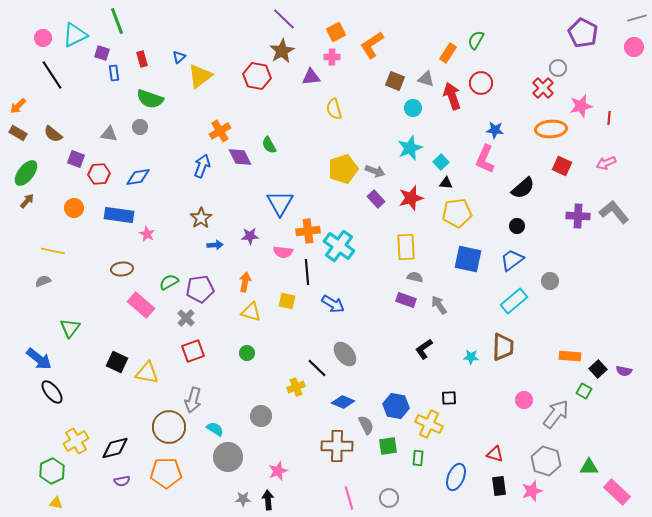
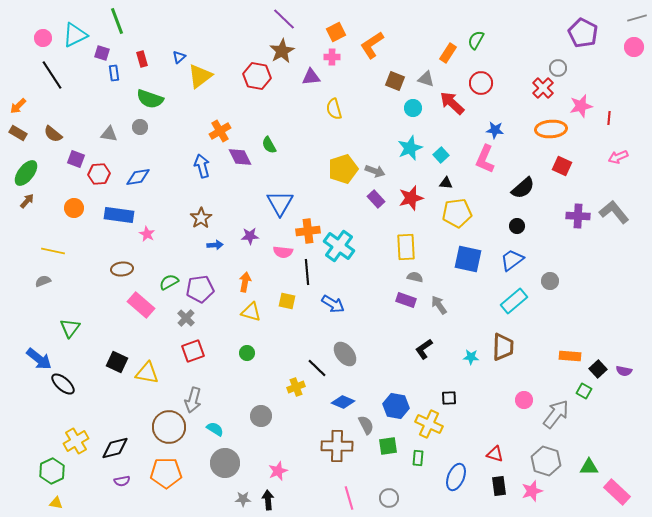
red arrow at (452, 96): moved 7 px down; rotated 28 degrees counterclockwise
cyan square at (441, 162): moved 7 px up
pink arrow at (606, 163): moved 12 px right, 6 px up
blue arrow at (202, 166): rotated 35 degrees counterclockwise
black ellipse at (52, 392): moved 11 px right, 8 px up; rotated 10 degrees counterclockwise
gray circle at (228, 457): moved 3 px left, 6 px down
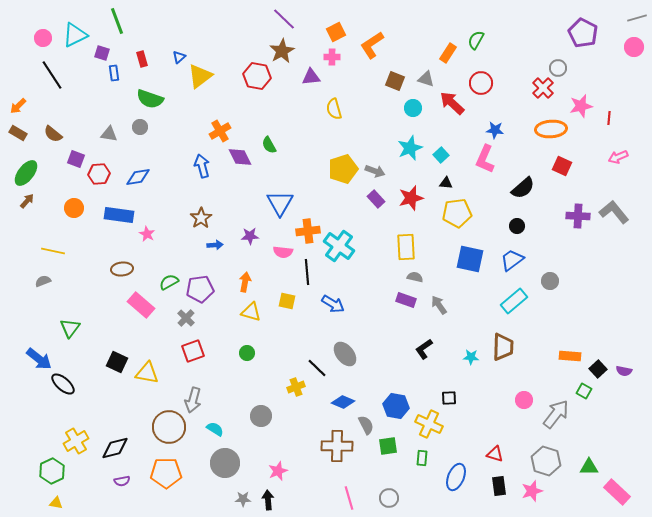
blue square at (468, 259): moved 2 px right
green rectangle at (418, 458): moved 4 px right
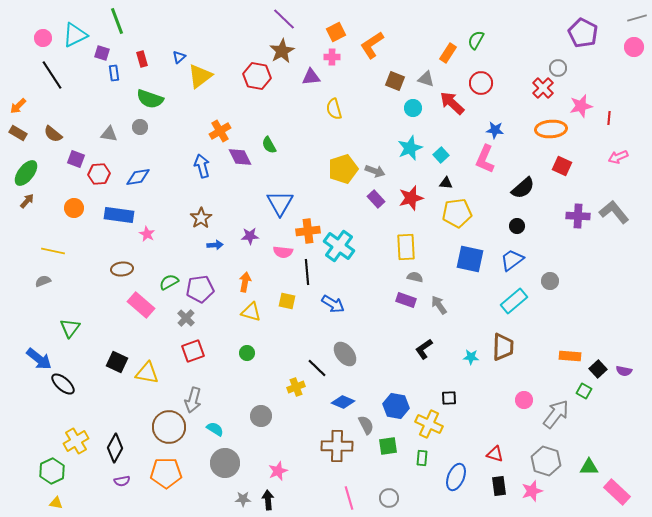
black diamond at (115, 448): rotated 48 degrees counterclockwise
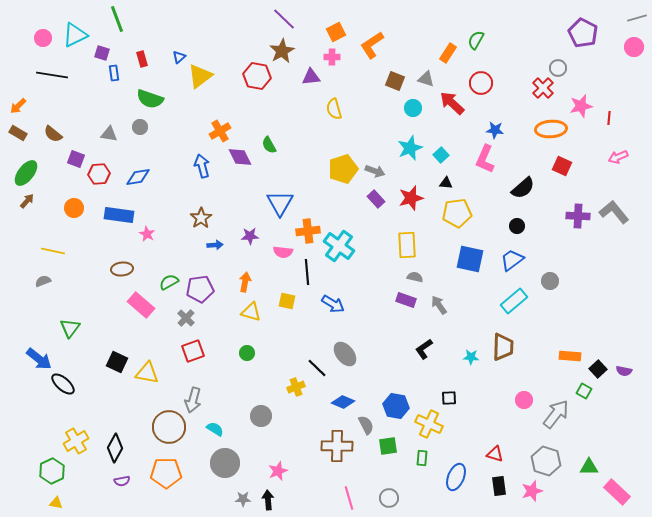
green line at (117, 21): moved 2 px up
black line at (52, 75): rotated 48 degrees counterclockwise
yellow rectangle at (406, 247): moved 1 px right, 2 px up
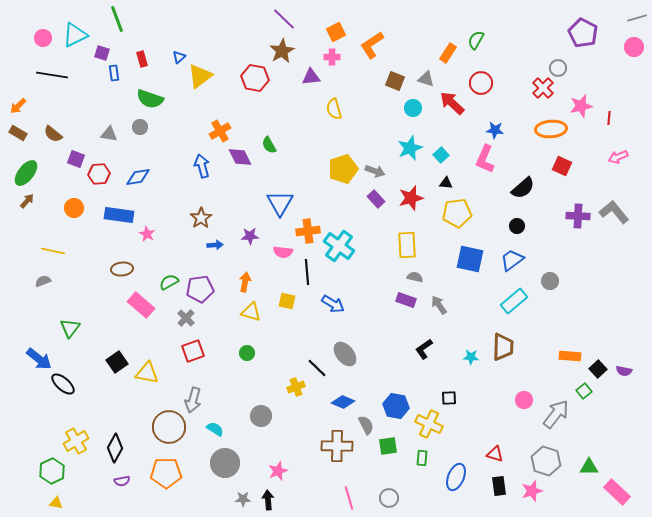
red hexagon at (257, 76): moved 2 px left, 2 px down
black square at (117, 362): rotated 30 degrees clockwise
green square at (584, 391): rotated 21 degrees clockwise
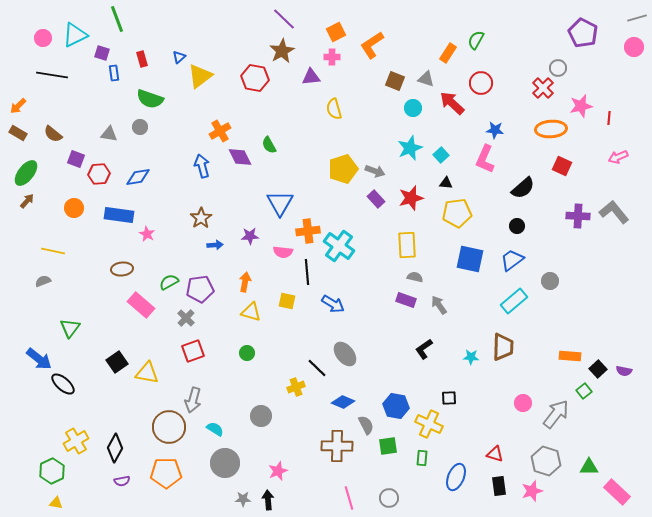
pink circle at (524, 400): moved 1 px left, 3 px down
